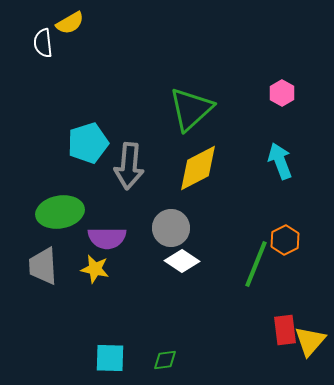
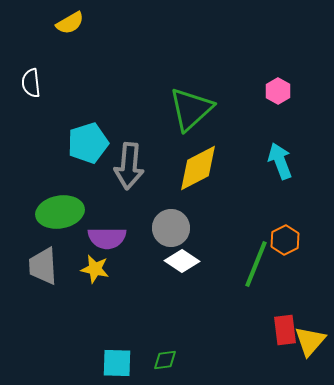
white semicircle: moved 12 px left, 40 px down
pink hexagon: moved 4 px left, 2 px up
cyan square: moved 7 px right, 5 px down
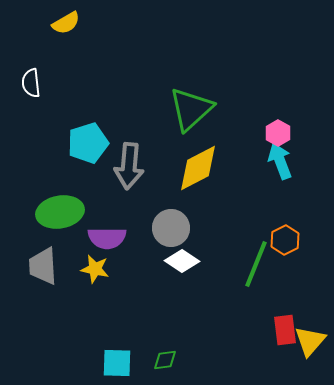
yellow semicircle: moved 4 px left
pink hexagon: moved 42 px down
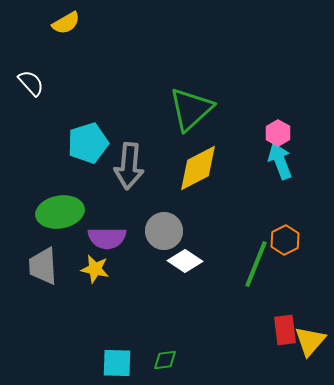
white semicircle: rotated 144 degrees clockwise
gray circle: moved 7 px left, 3 px down
white diamond: moved 3 px right
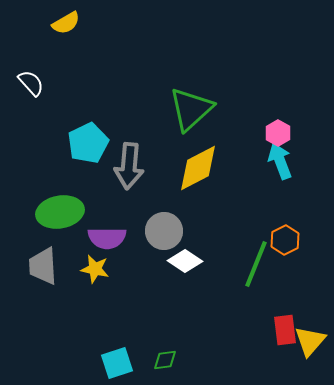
cyan pentagon: rotated 9 degrees counterclockwise
cyan square: rotated 20 degrees counterclockwise
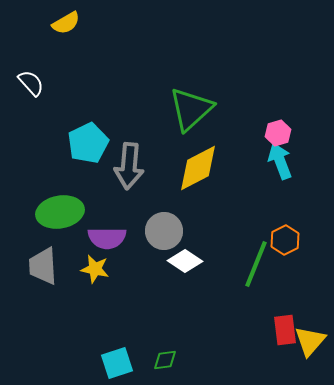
pink hexagon: rotated 15 degrees clockwise
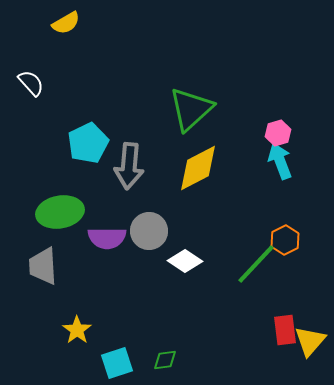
gray circle: moved 15 px left
green line: rotated 21 degrees clockwise
yellow star: moved 18 px left, 61 px down; rotated 24 degrees clockwise
